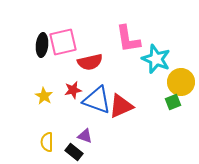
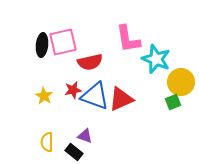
blue triangle: moved 2 px left, 4 px up
red triangle: moved 7 px up
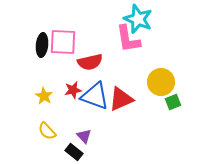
pink square: rotated 16 degrees clockwise
cyan star: moved 18 px left, 40 px up
yellow circle: moved 20 px left
purple triangle: moved 1 px left; rotated 28 degrees clockwise
yellow semicircle: moved 11 px up; rotated 42 degrees counterclockwise
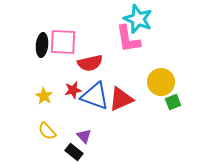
red semicircle: moved 1 px down
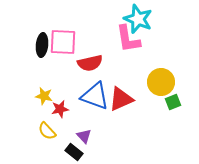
red star: moved 13 px left, 19 px down
yellow star: rotated 18 degrees counterclockwise
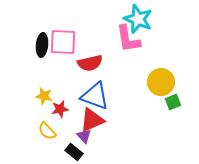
red triangle: moved 29 px left, 21 px down
